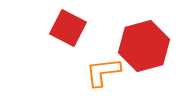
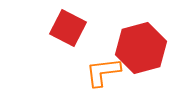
red hexagon: moved 3 px left, 2 px down
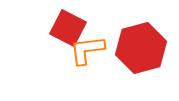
orange L-shape: moved 16 px left, 22 px up
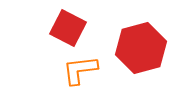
orange L-shape: moved 7 px left, 20 px down
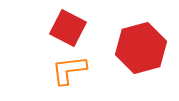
orange L-shape: moved 11 px left
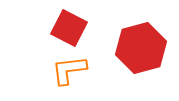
red square: moved 1 px right
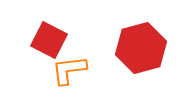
red square: moved 20 px left, 12 px down
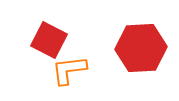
red hexagon: rotated 12 degrees clockwise
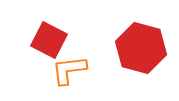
red hexagon: rotated 18 degrees clockwise
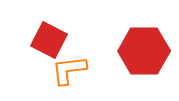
red hexagon: moved 3 px right, 3 px down; rotated 15 degrees counterclockwise
